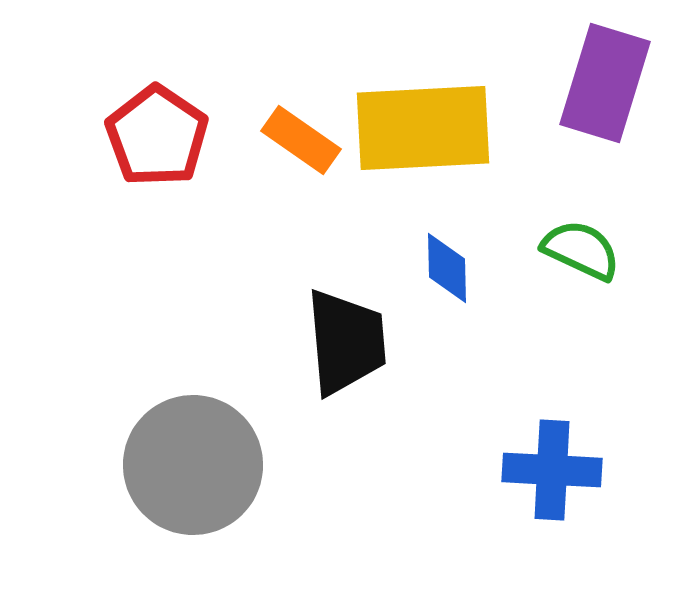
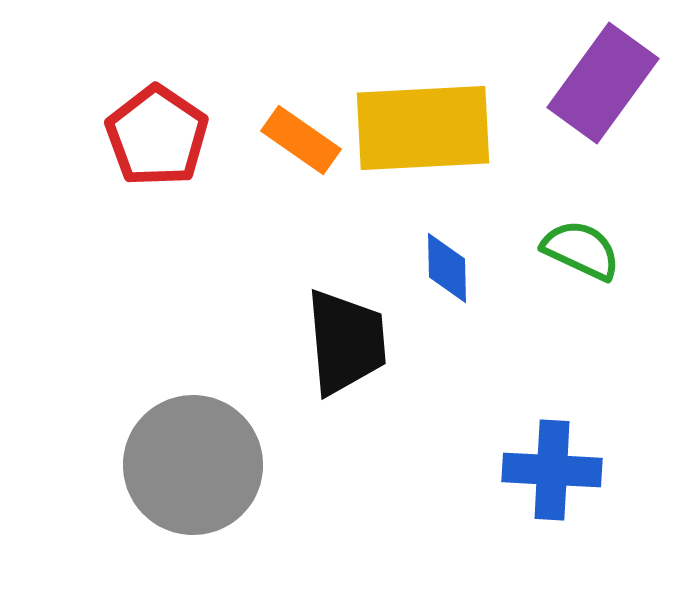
purple rectangle: moved 2 px left; rotated 19 degrees clockwise
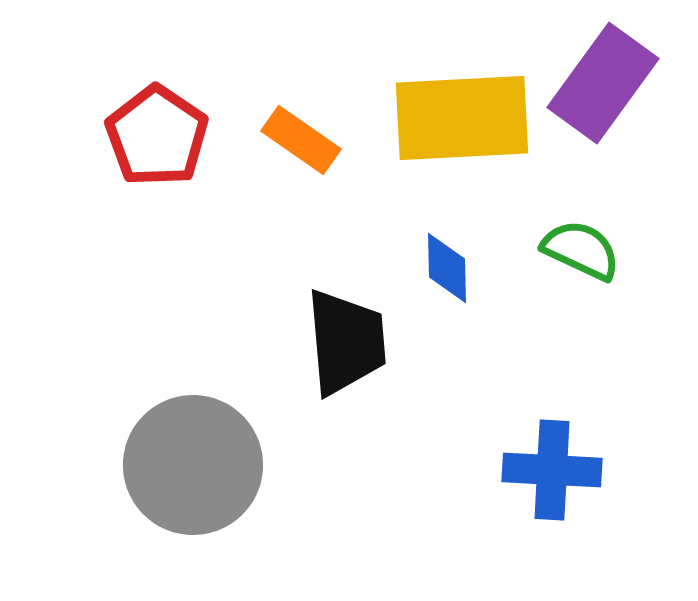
yellow rectangle: moved 39 px right, 10 px up
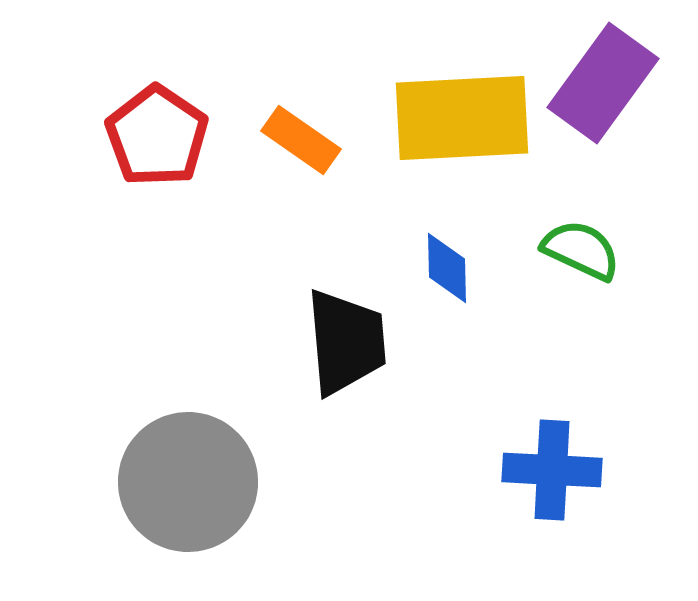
gray circle: moved 5 px left, 17 px down
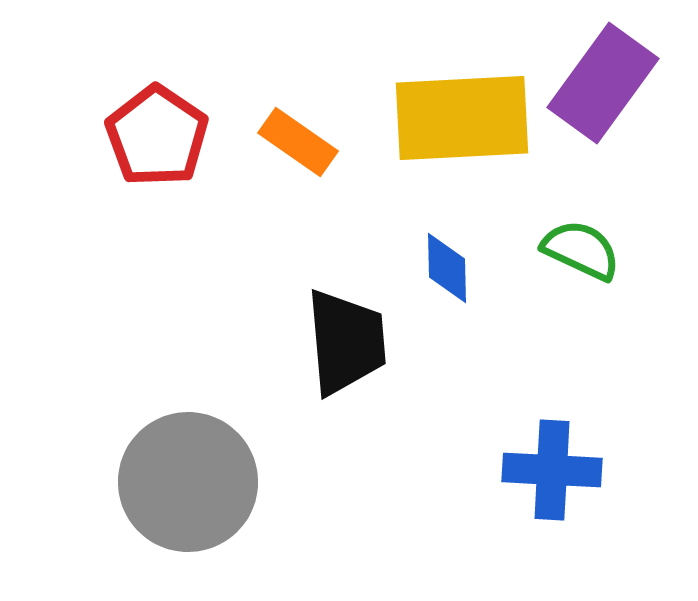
orange rectangle: moved 3 px left, 2 px down
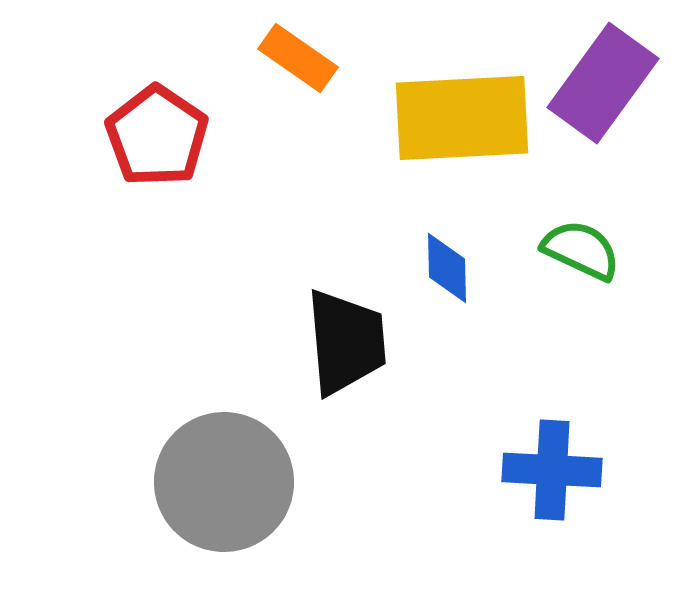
orange rectangle: moved 84 px up
gray circle: moved 36 px right
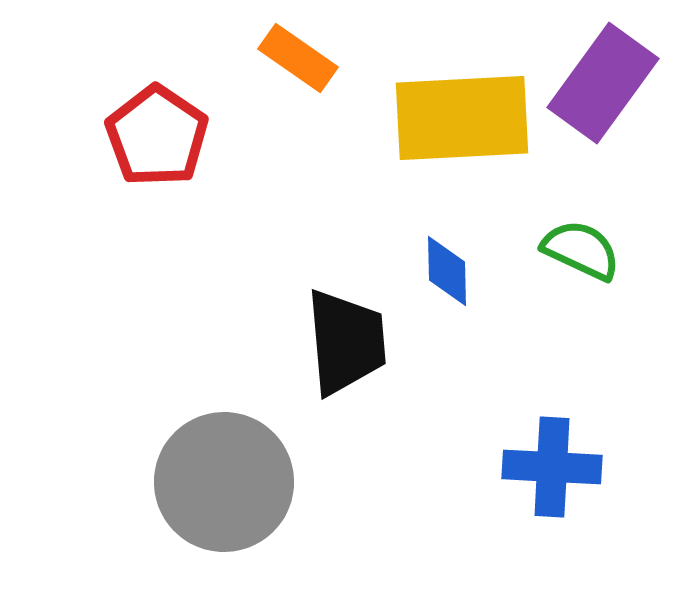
blue diamond: moved 3 px down
blue cross: moved 3 px up
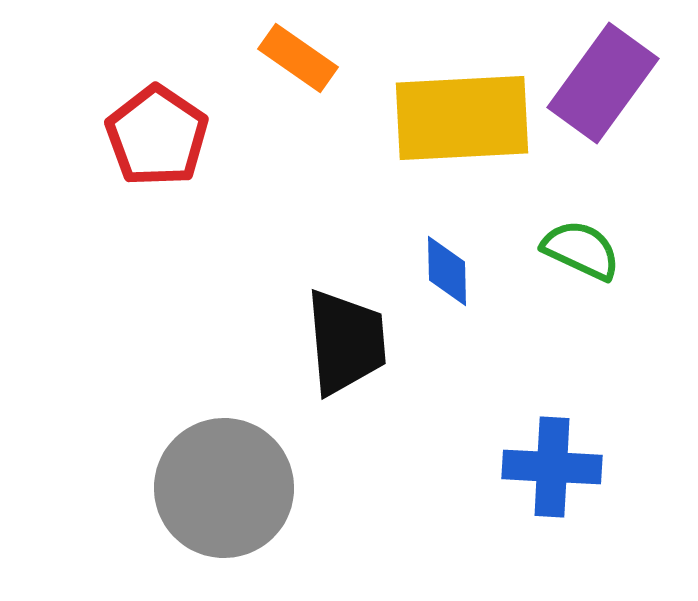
gray circle: moved 6 px down
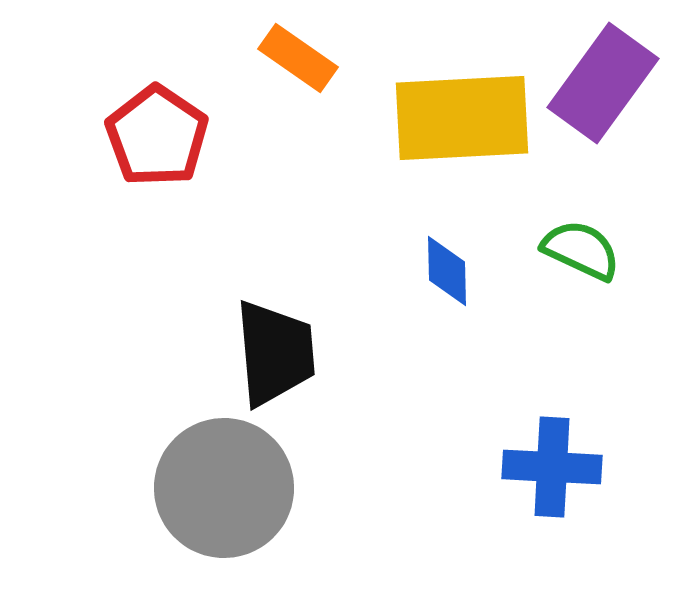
black trapezoid: moved 71 px left, 11 px down
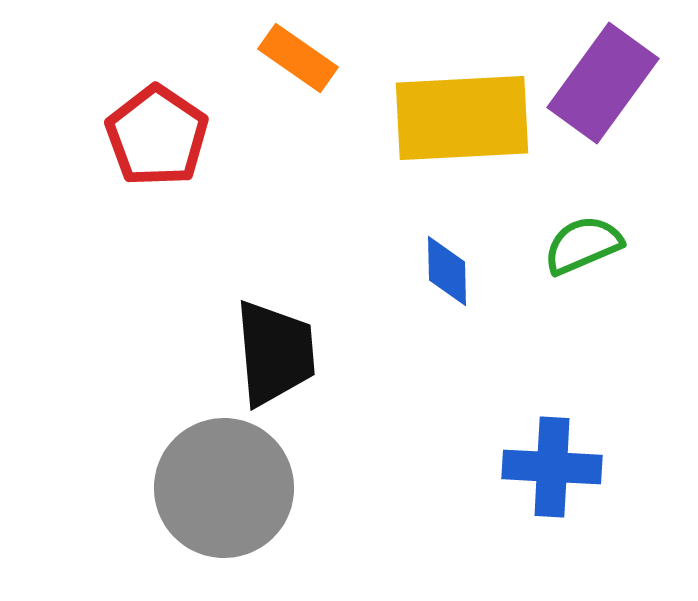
green semicircle: moved 2 px right, 5 px up; rotated 48 degrees counterclockwise
